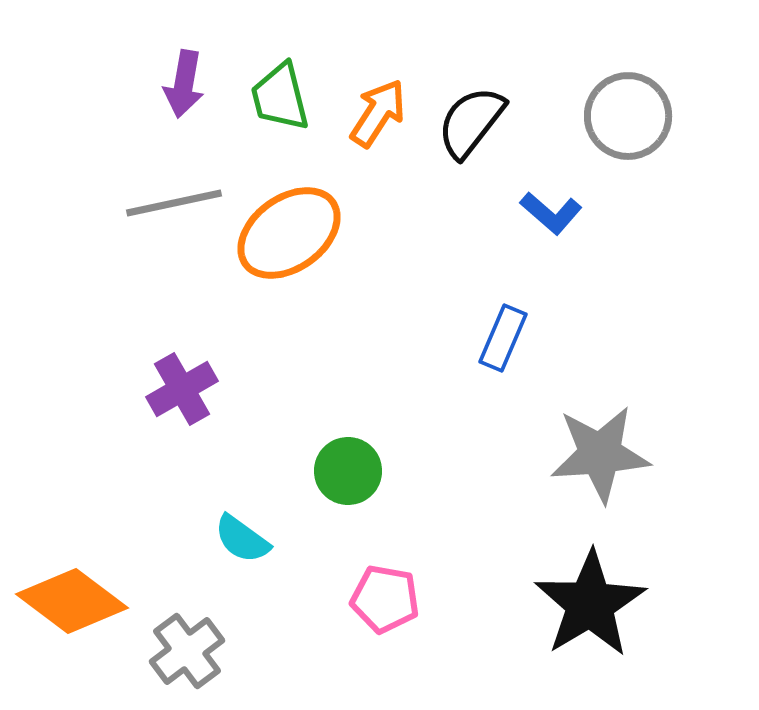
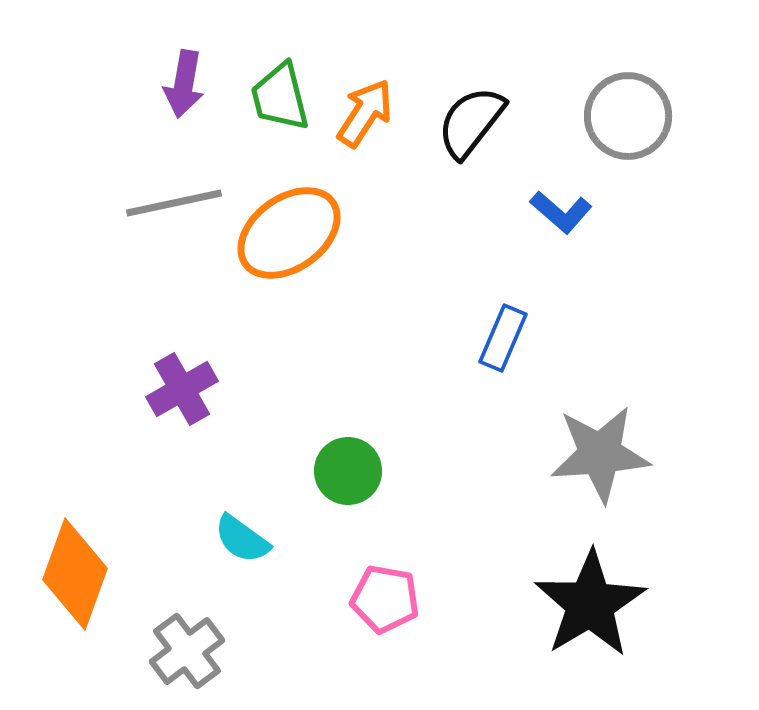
orange arrow: moved 13 px left
blue L-shape: moved 10 px right, 1 px up
orange diamond: moved 3 px right, 27 px up; rotated 73 degrees clockwise
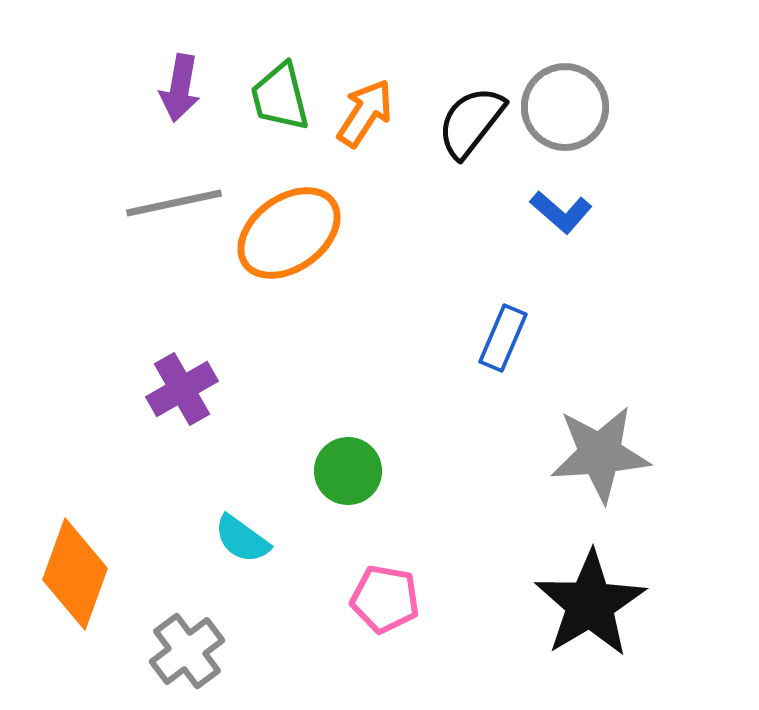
purple arrow: moved 4 px left, 4 px down
gray circle: moved 63 px left, 9 px up
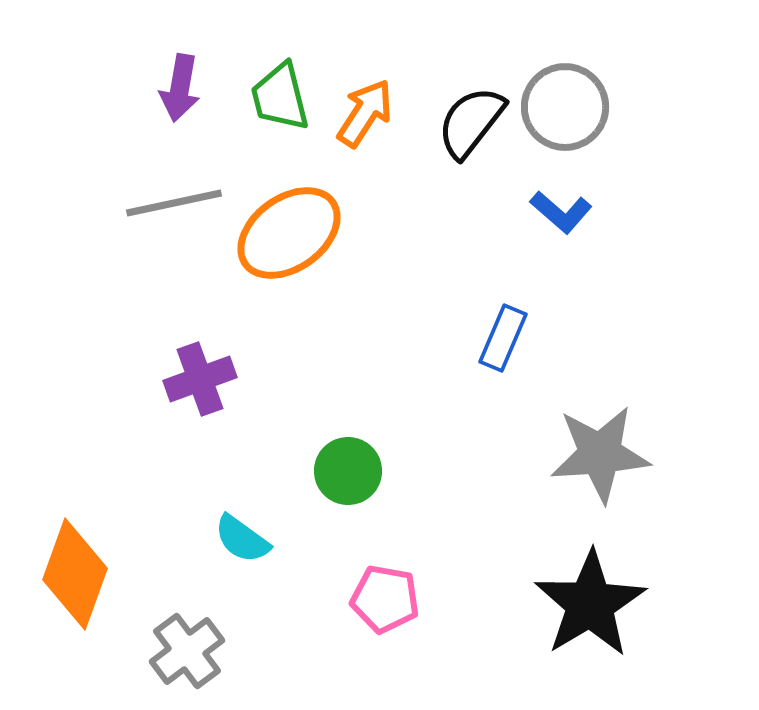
purple cross: moved 18 px right, 10 px up; rotated 10 degrees clockwise
